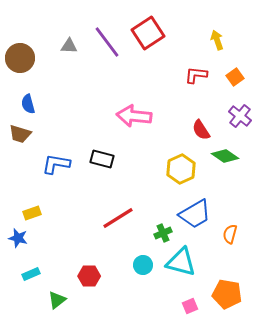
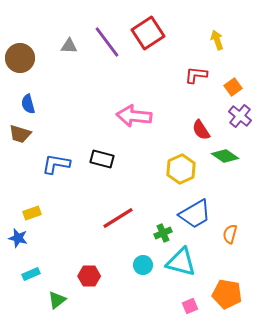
orange square: moved 2 px left, 10 px down
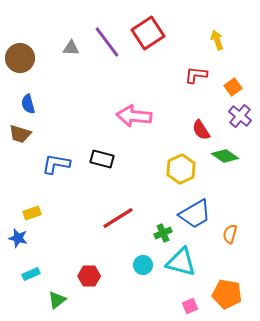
gray triangle: moved 2 px right, 2 px down
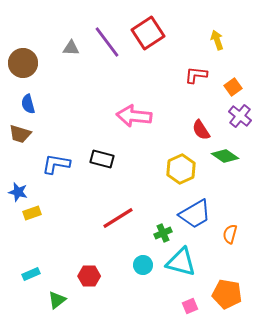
brown circle: moved 3 px right, 5 px down
blue star: moved 46 px up
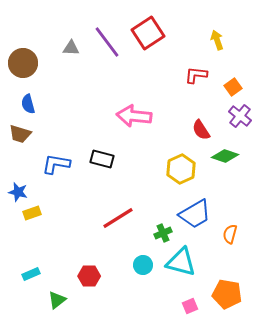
green diamond: rotated 16 degrees counterclockwise
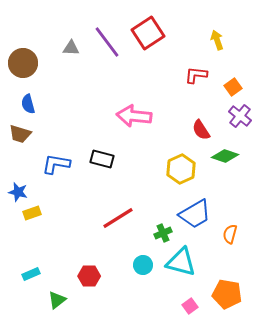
pink square: rotated 14 degrees counterclockwise
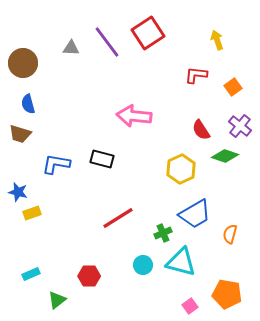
purple cross: moved 10 px down
